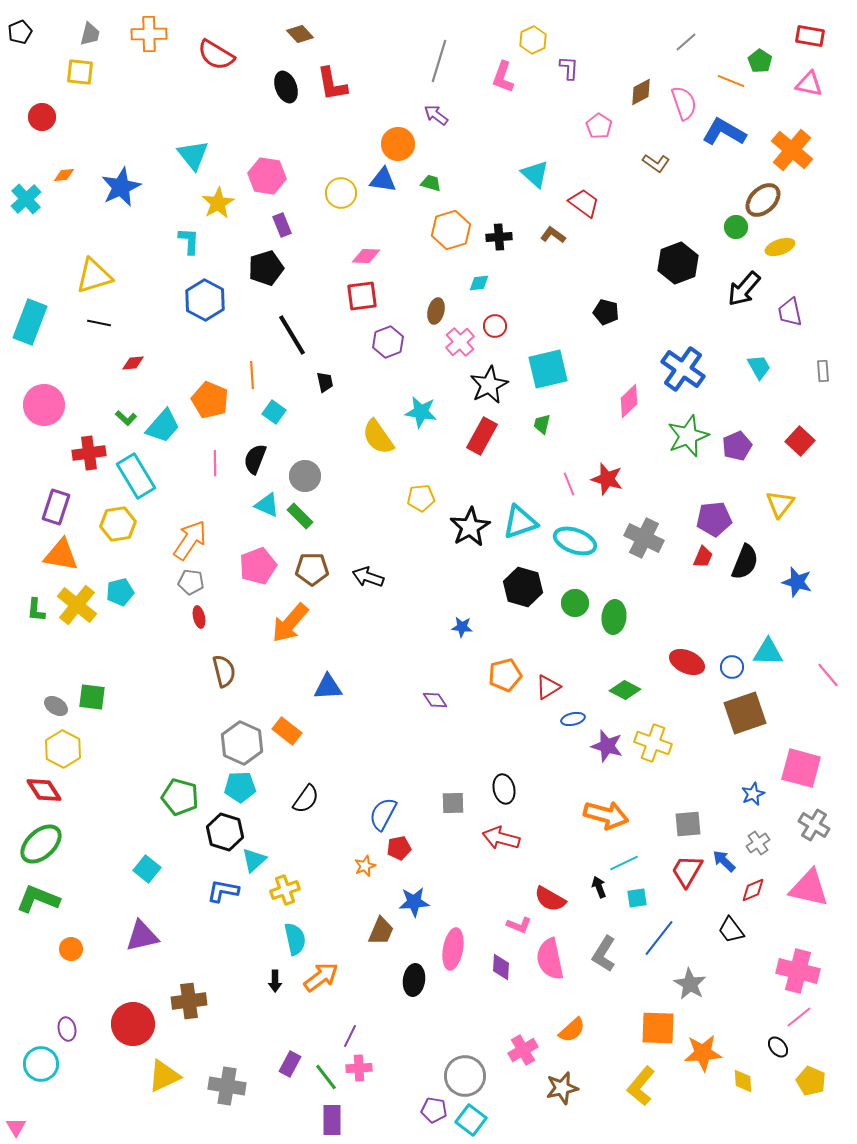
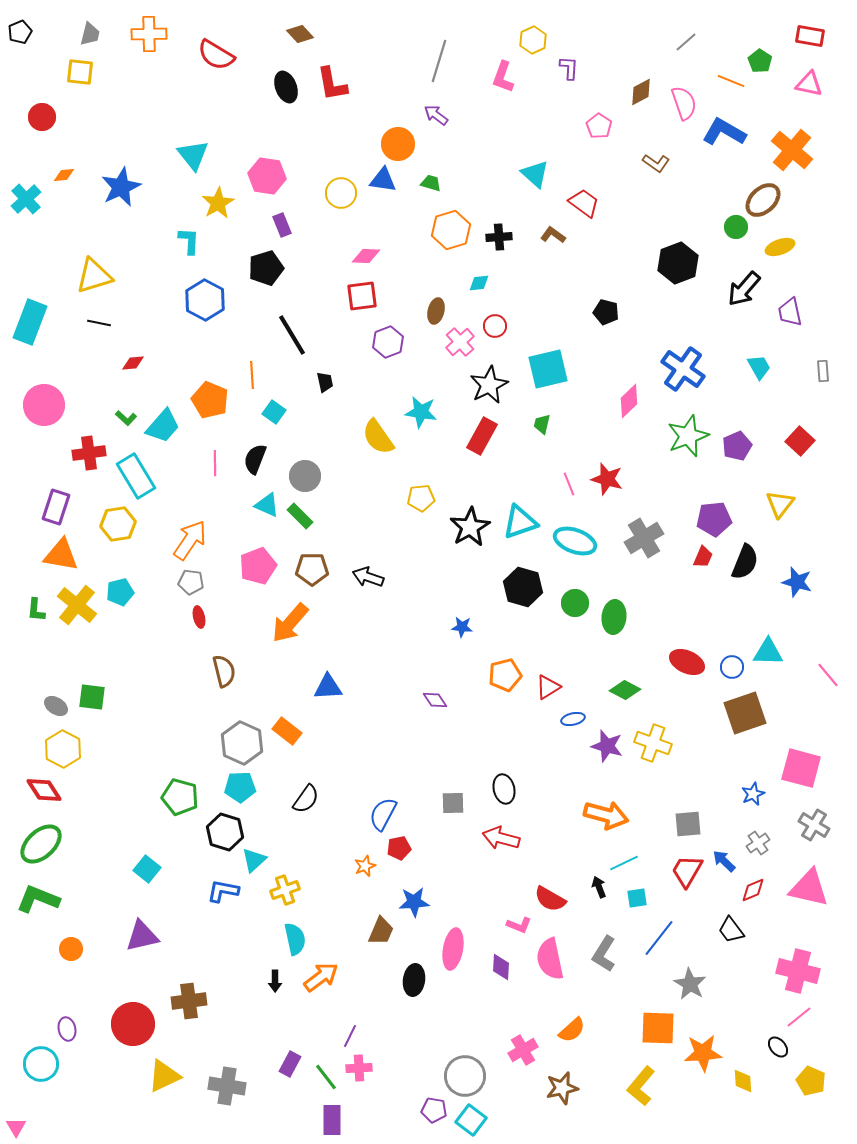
gray cross at (644, 538): rotated 33 degrees clockwise
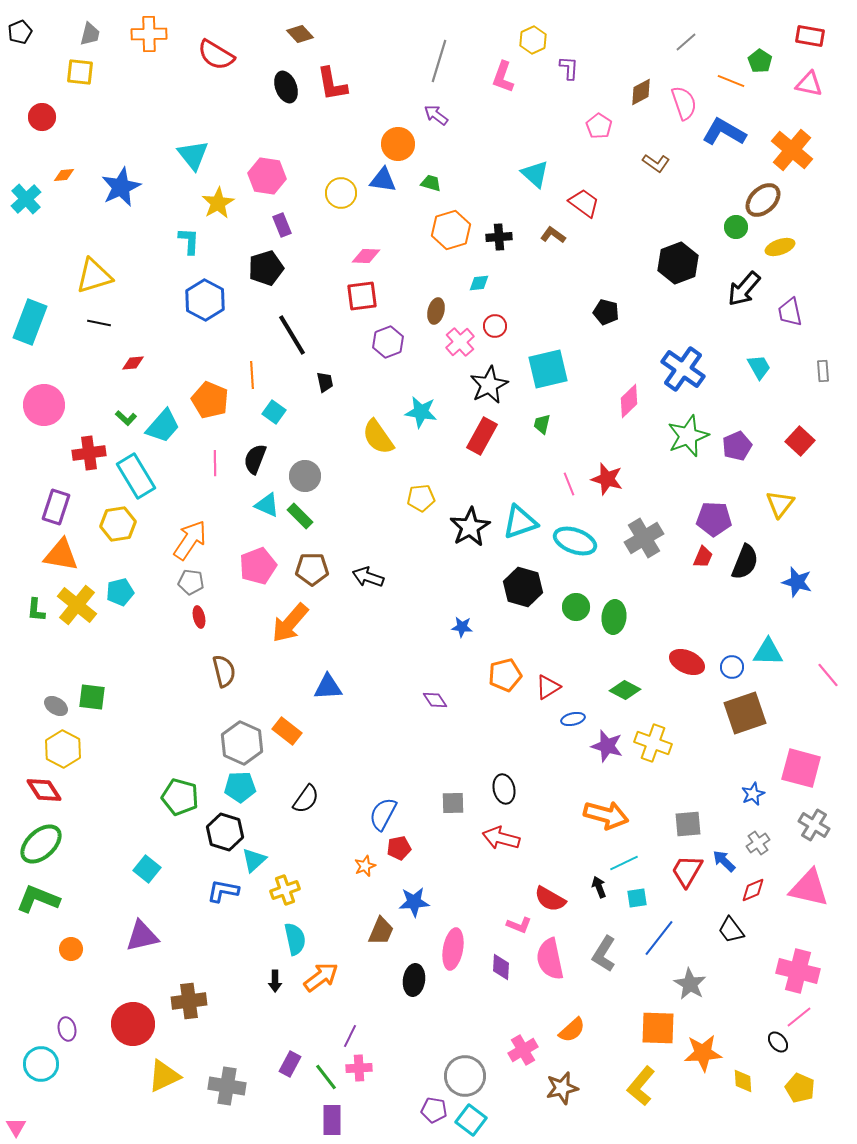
purple pentagon at (714, 519): rotated 8 degrees clockwise
green circle at (575, 603): moved 1 px right, 4 px down
black ellipse at (778, 1047): moved 5 px up
yellow pentagon at (811, 1081): moved 11 px left, 7 px down
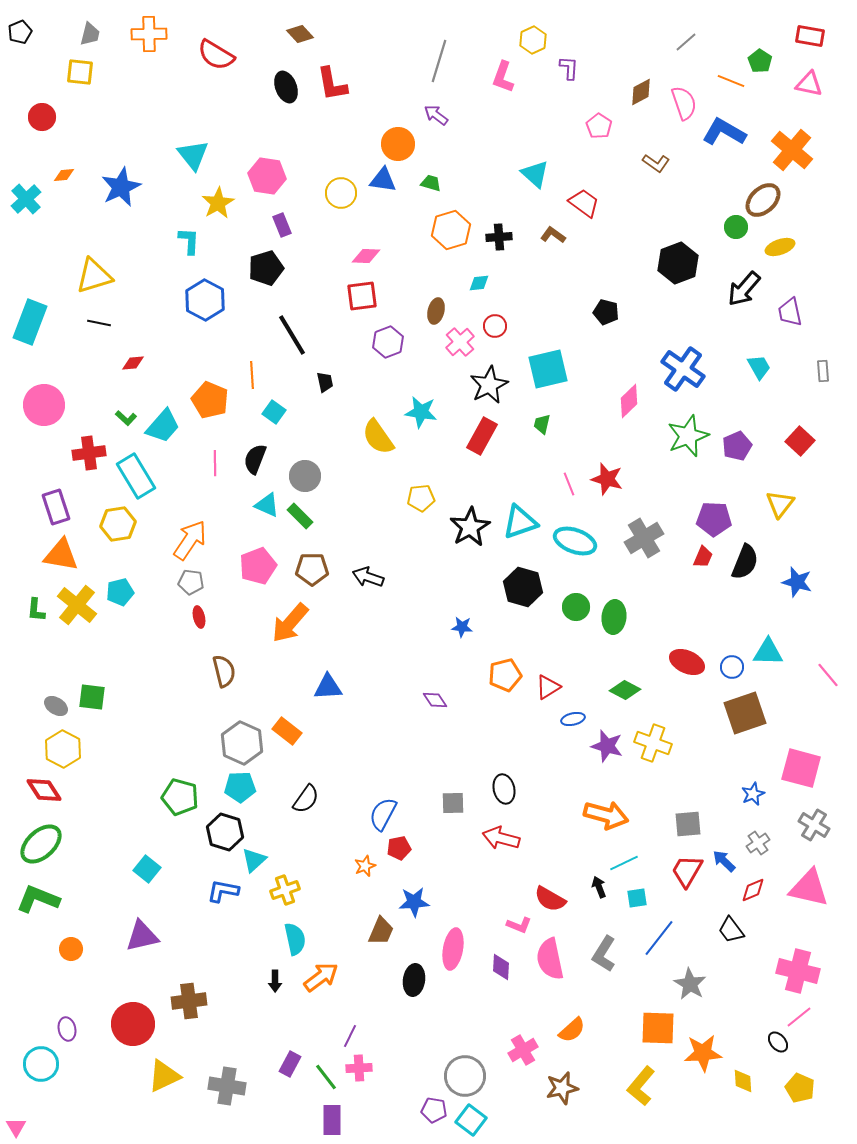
purple rectangle at (56, 507): rotated 36 degrees counterclockwise
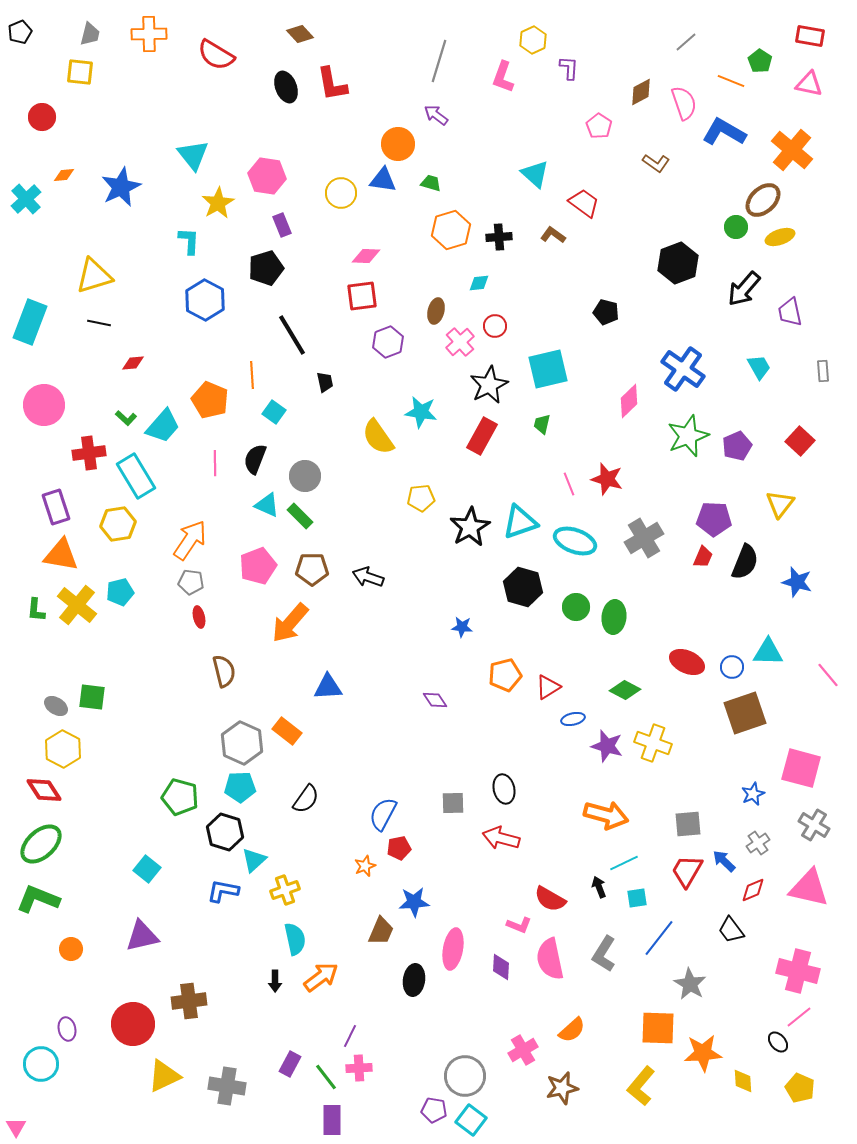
yellow ellipse at (780, 247): moved 10 px up
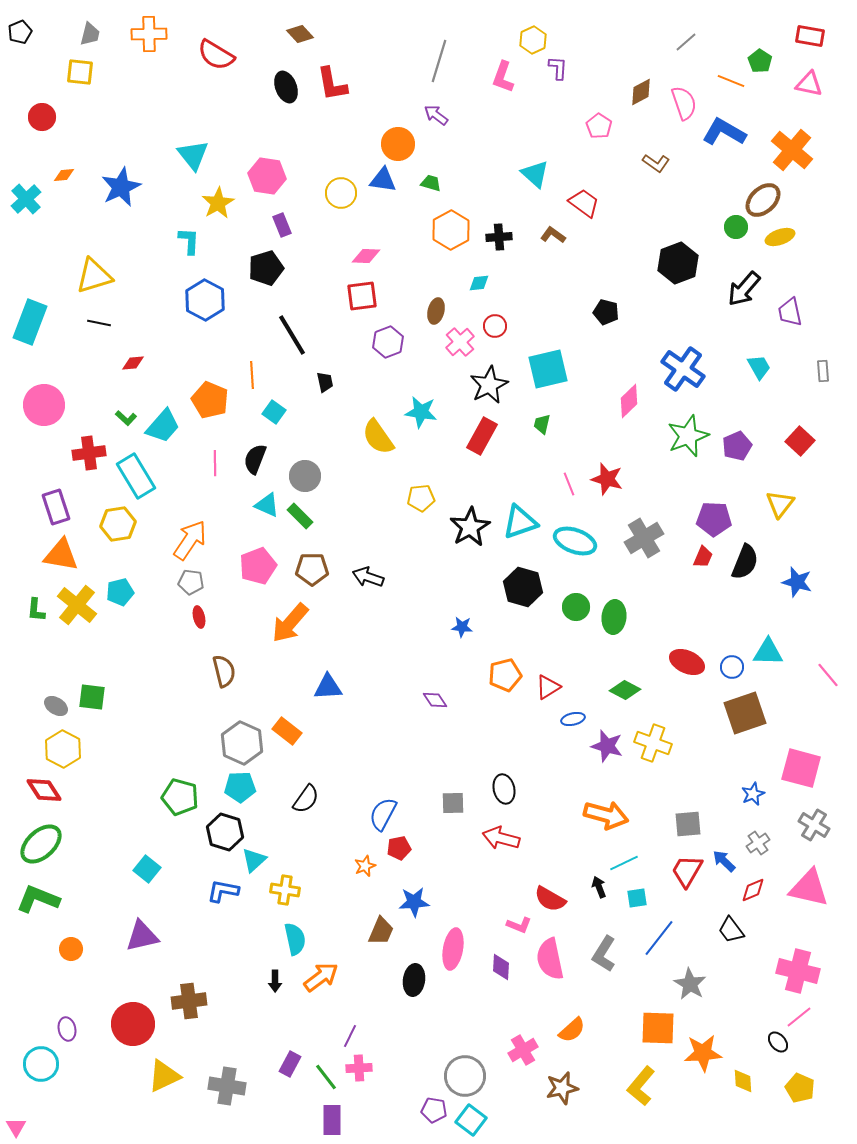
purple L-shape at (569, 68): moved 11 px left
orange hexagon at (451, 230): rotated 12 degrees counterclockwise
yellow cross at (285, 890): rotated 28 degrees clockwise
